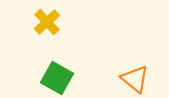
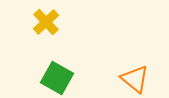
yellow cross: moved 1 px left
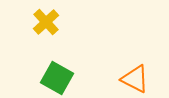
orange triangle: rotated 12 degrees counterclockwise
